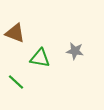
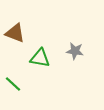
green line: moved 3 px left, 2 px down
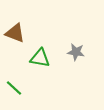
gray star: moved 1 px right, 1 px down
green line: moved 1 px right, 4 px down
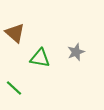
brown triangle: rotated 20 degrees clockwise
gray star: rotated 30 degrees counterclockwise
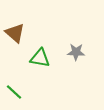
gray star: rotated 24 degrees clockwise
green line: moved 4 px down
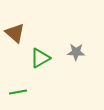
green triangle: rotated 40 degrees counterclockwise
green line: moved 4 px right; rotated 54 degrees counterclockwise
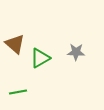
brown triangle: moved 11 px down
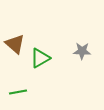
gray star: moved 6 px right, 1 px up
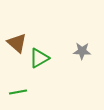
brown triangle: moved 2 px right, 1 px up
green triangle: moved 1 px left
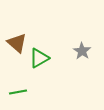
gray star: rotated 30 degrees clockwise
